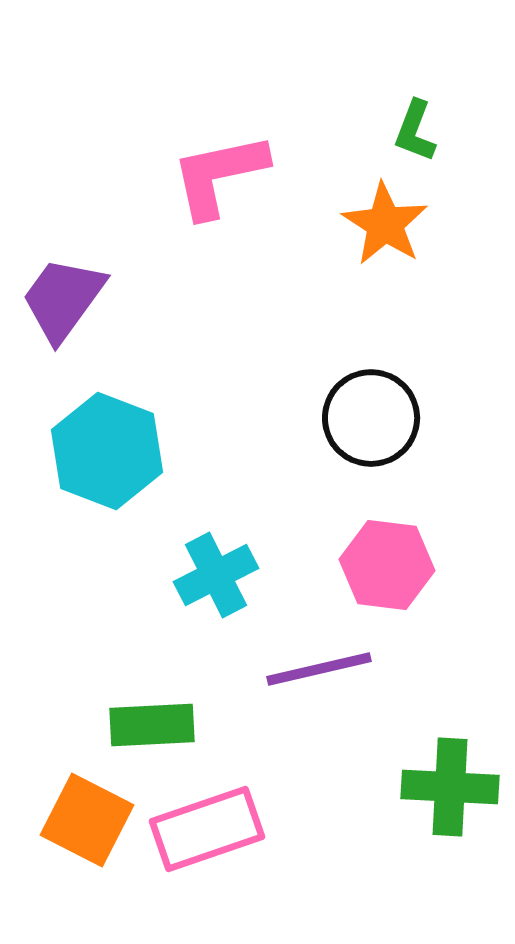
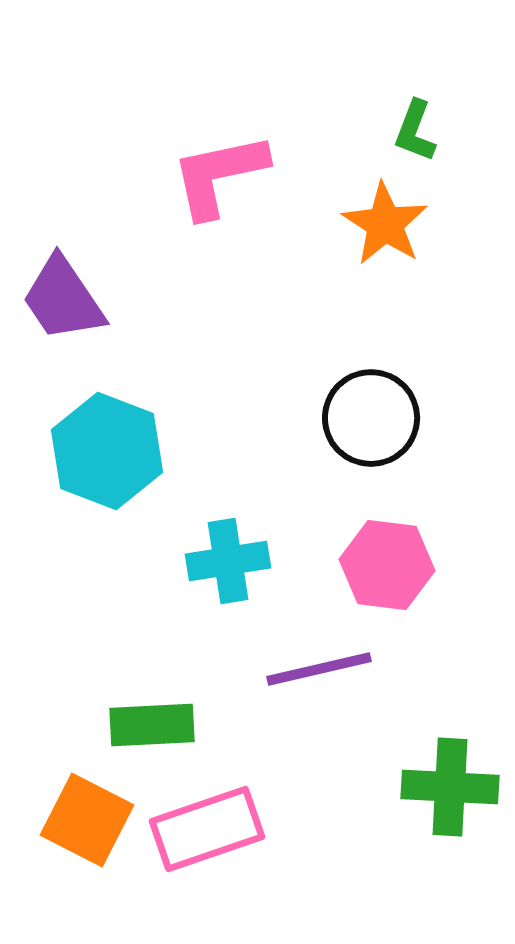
purple trapezoid: rotated 70 degrees counterclockwise
cyan cross: moved 12 px right, 14 px up; rotated 18 degrees clockwise
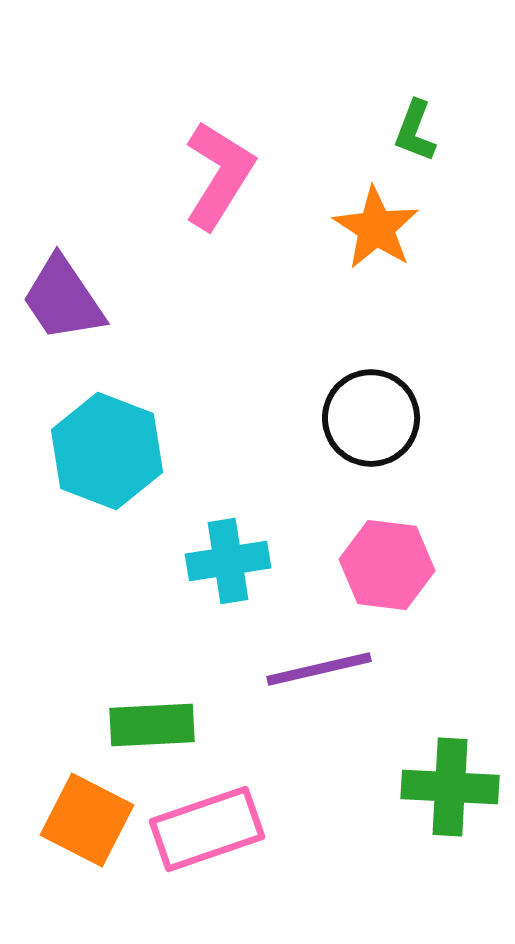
pink L-shape: rotated 134 degrees clockwise
orange star: moved 9 px left, 4 px down
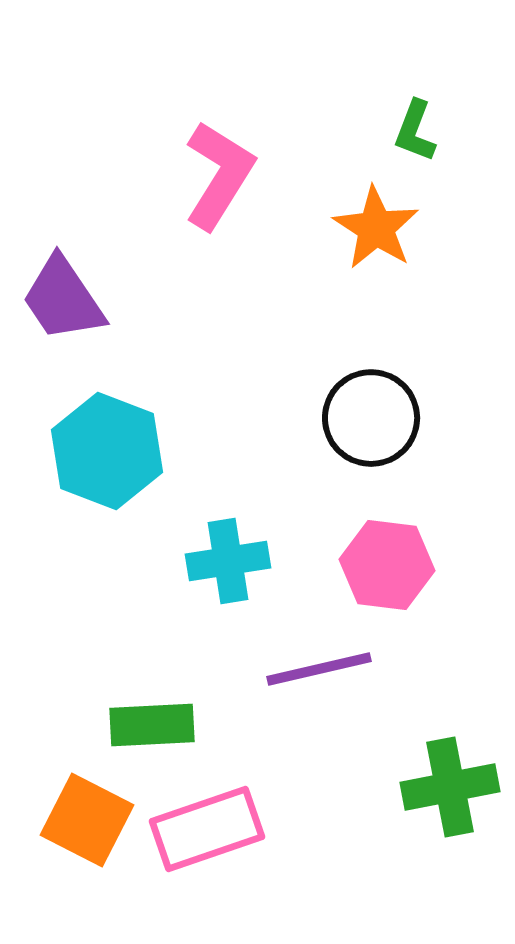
green cross: rotated 14 degrees counterclockwise
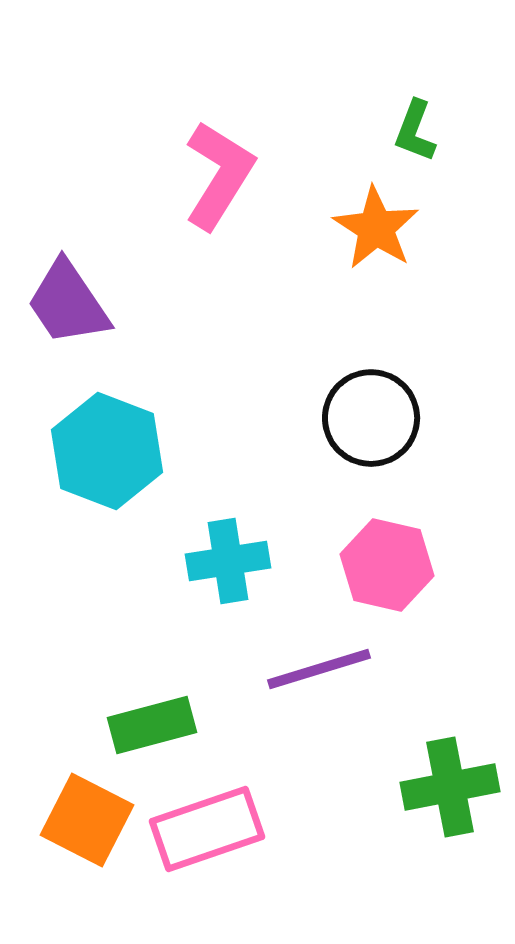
purple trapezoid: moved 5 px right, 4 px down
pink hexagon: rotated 6 degrees clockwise
purple line: rotated 4 degrees counterclockwise
green rectangle: rotated 12 degrees counterclockwise
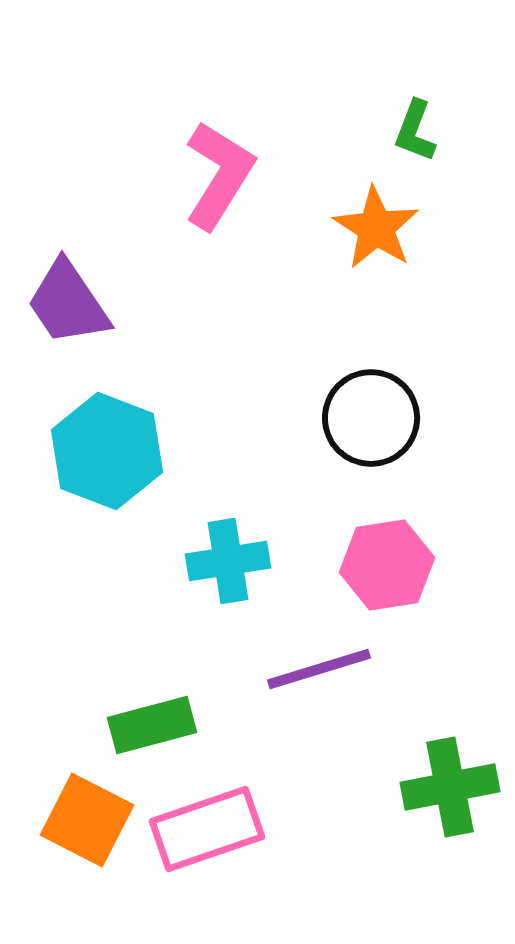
pink hexagon: rotated 22 degrees counterclockwise
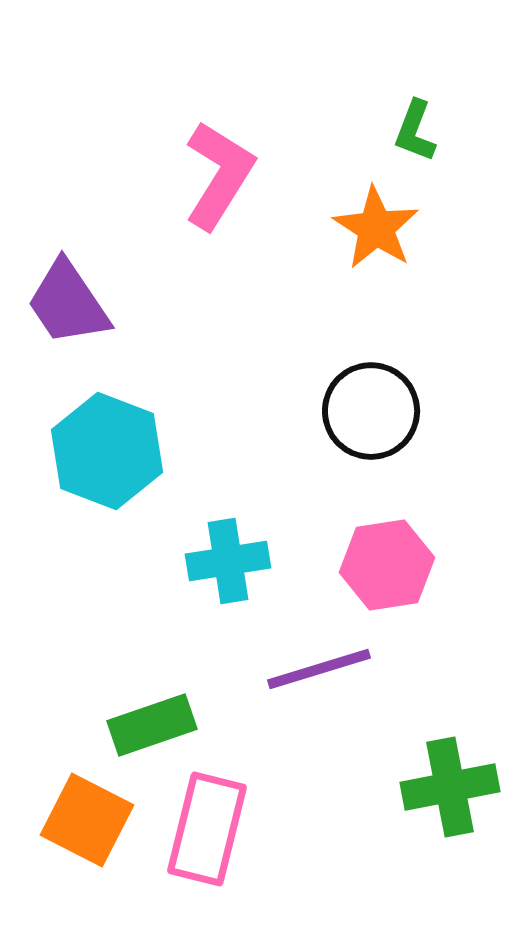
black circle: moved 7 px up
green rectangle: rotated 4 degrees counterclockwise
pink rectangle: rotated 57 degrees counterclockwise
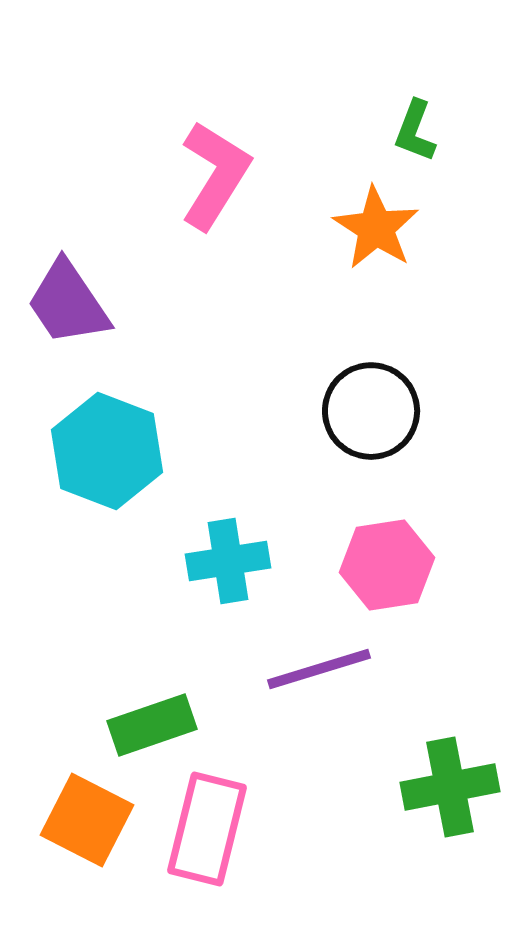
pink L-shape: moved 4 px left
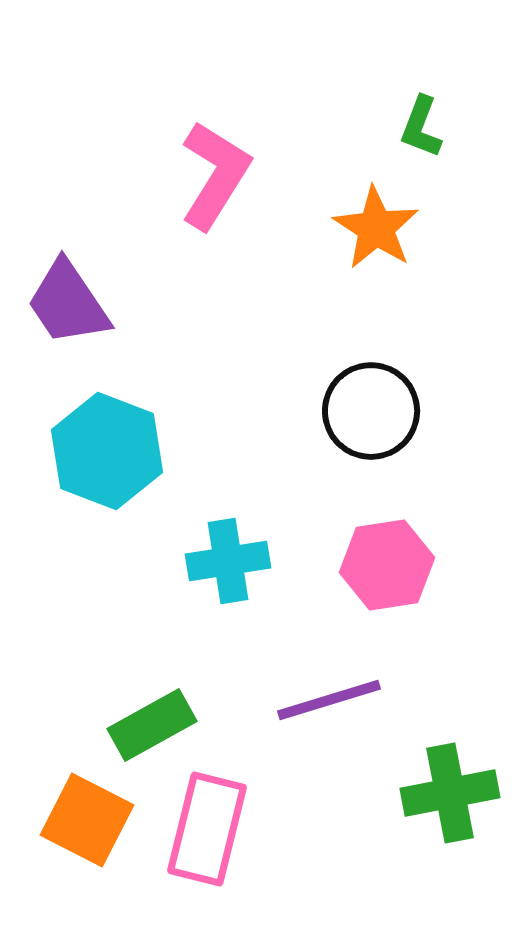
green L-shape: moved 6 px right, 4 px up
purple line: moved 10 px right, 31 px down
green rectangle: rotated 10 degrees counterclockwise
green cross: moved 6 px down
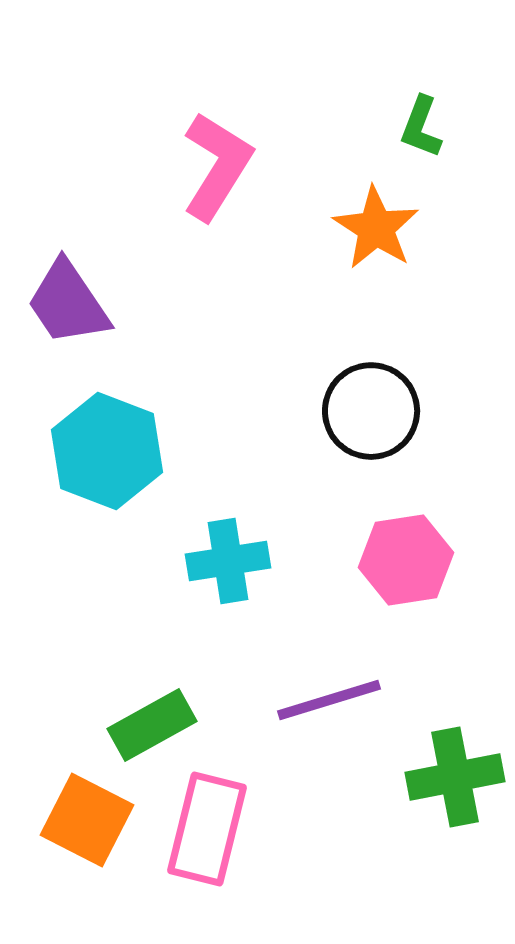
pink L-shape: moved 2 px right, 9 px up
pink hexagon: moved 19 px right, 5 px up
green cross: moved 5 px right, 16 px up
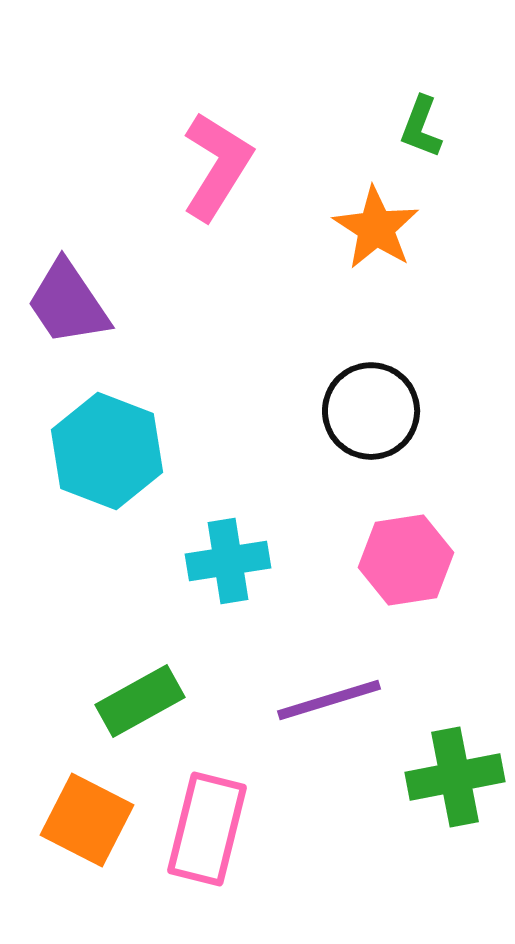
green rectangle: moved 12 px left, 24 px up
